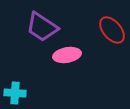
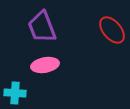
purple trapezoid: rotated 36 degrees clockwise
pink ellipse: moved 22 px left, 10 px down
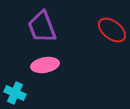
red ellipse: rotated 12 degrees counterclockwise
cyan cross: rotated 20 degrees clockwise
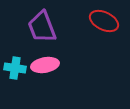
red ellipse: moved 8 px left, 9 px up; rotated 12 degrees counterclockwise
cyan cross: moved 25 px up; rotated 15 degrees counterclockwise
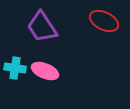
purple trapezoid: rotated 12 degrees counterclockwise
pink ellipse: moved 6 px down; rotated 32 degrees clockwise
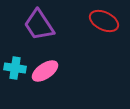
purple trapezoid: moved 3 px left, 2 px up
pink ellipse: rotated 56 degrees counterclockwise
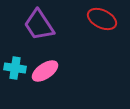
red ellipse: moved 2 px left, 2 px up
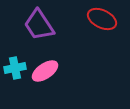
cyan cross: rotated 20 degrees counterclockwise
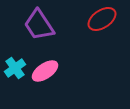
red ellipse: rotated 60 degrees counterclockwise
cyan cross: rotated 25 degrees counterclockwise
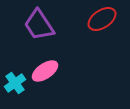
cyan cross: moved 15 px down
